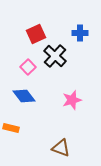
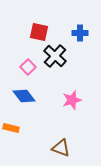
red square: moved 3 px right, 2 px up; rotated 36 degrees clockwise
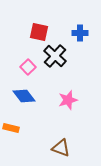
pink star: moved 4 px left
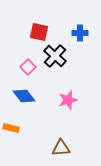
brown triangle: rotated 24 degrees counterclockwise
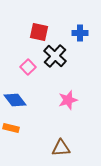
blue diamond: moved 9 px left, 4 px down
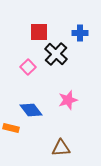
red square: rotated 12 degrees counterclockwise
black cross: moved 1 px right, 2 px up
blue diamond: moved 16 px right, 10 px down
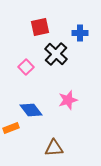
red square: moved 1 px right, 5 px up; rotated 12 degrees counterclockwise
pink square: moved 2 px left
orange rectangle: rotated 35 degrees counterclockwise
brown triangle: moved 7 px left
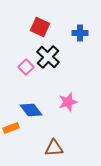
red square: rotated 36 degrees clockwise
black cross: moved 8 px left, 3 px down
pink star: moved 2 px down
